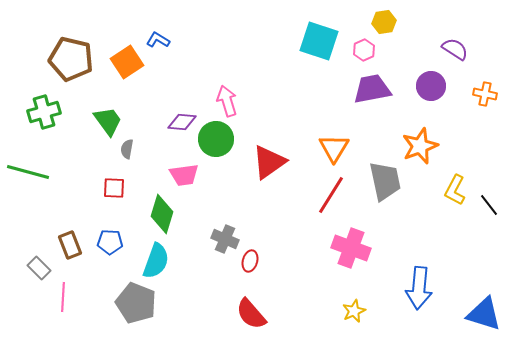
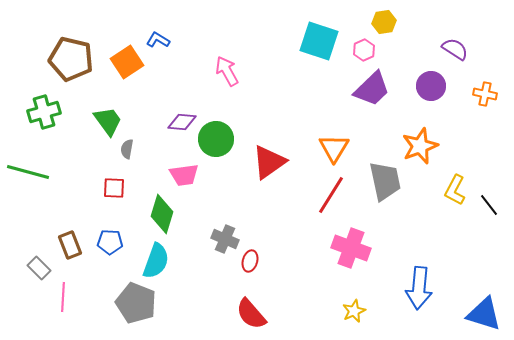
purple trapezoid: rotated 147 degrees clockwise
pink arrow: moved 30 px up; rotated 12 degrees counterclockwise
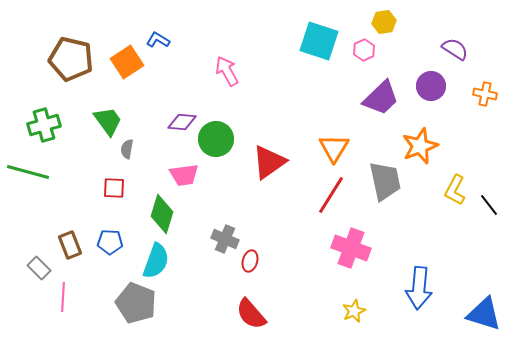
purple trapezoid: moved 9 px right, 9 px down
green cross: moved 13 px down
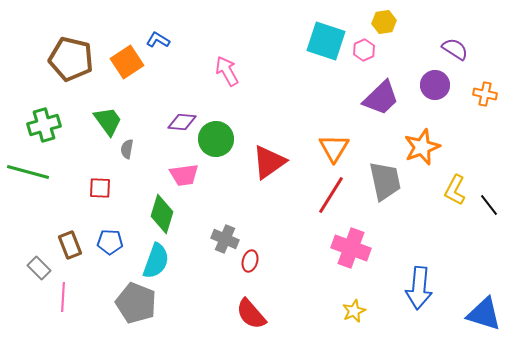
cyan square: moved 7 px right
purple circle: moved 4 px right, 1 px up
orange star: moved 2 px right, 1 px down
red square: moved 14 px left
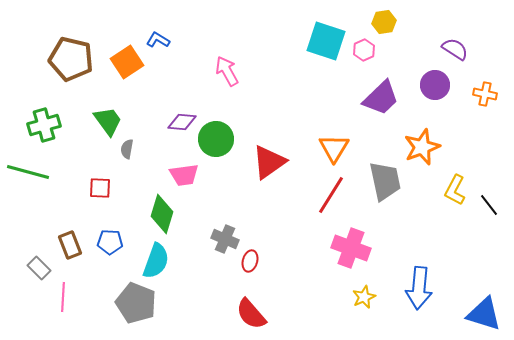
yellow star: moved 10 px right, 14 px up
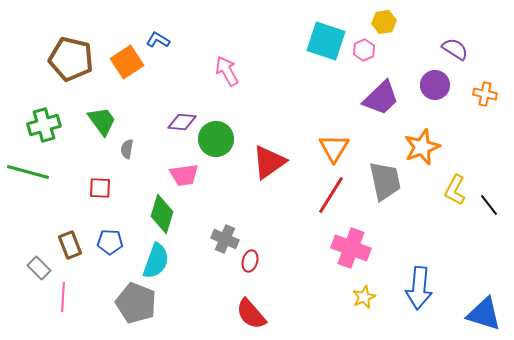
green trapezoid: moved 6 px left
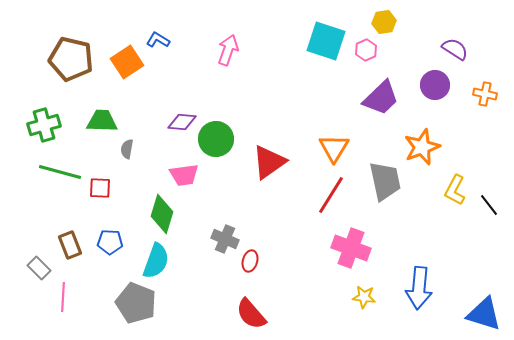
pink hexagon: moved 2 px right
pink arrow: moved 1 px right, 21 px up; rotated 48 degrees clockwise
green trapezoid: rotated 52 degrees counterclockwise
green line: moved 32 px right
yellow star: rotated 30 degrees clockwise
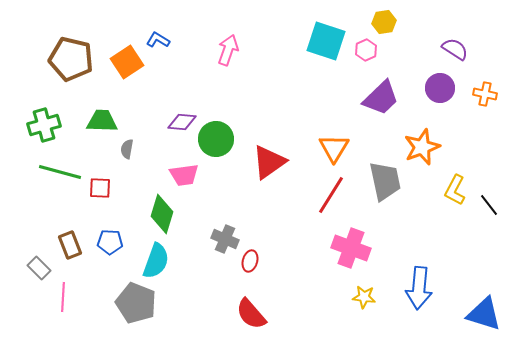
purple circle: moved 5 px right, 3 px down
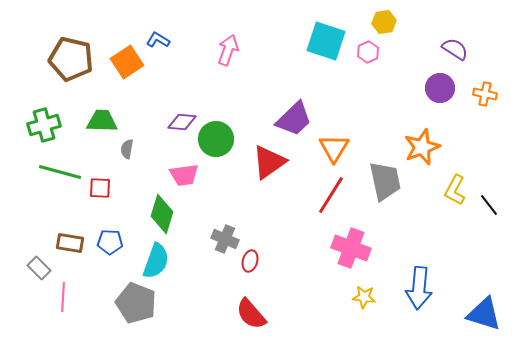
pink hexagon: moved 2 px right, 2 px down
purple trapezoid: moved 87 px left, 21 px down
brown rectangle: moved 2 px up; rotated 60 degrees counterclockwise
